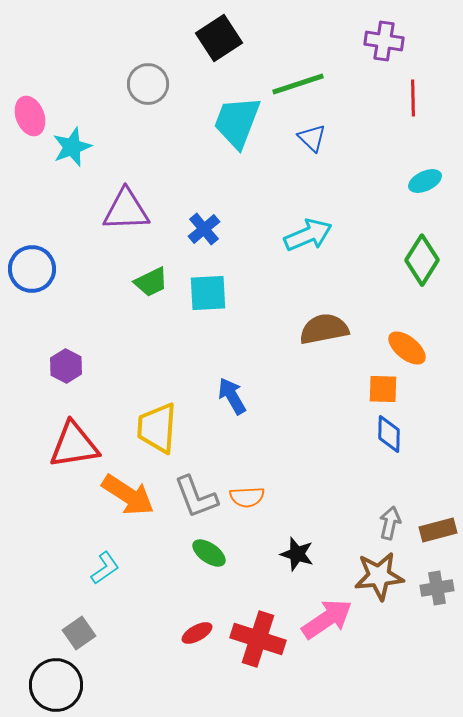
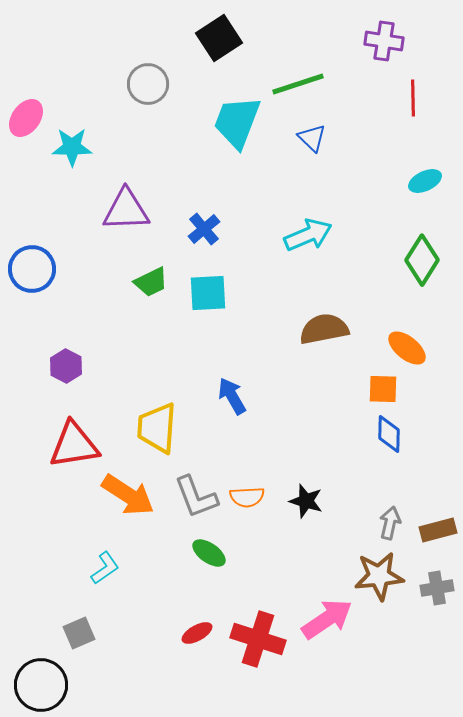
pink ellipse: moved 4 px left, 2 px down; rotated 57 degrees clockwise
cyan star: rotated 21 degrees clockwise
black star: moved 9 px right, 53 px up
gray square: rotated 12 degrees clockwise
black circle: moved 15 px left
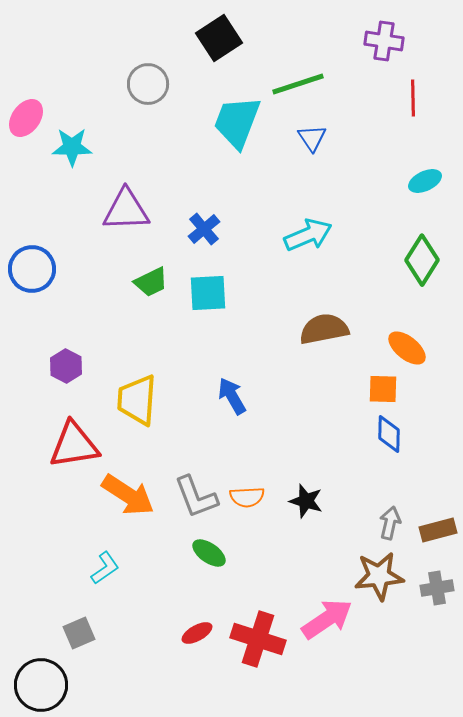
blue triangle: rotated 12 degrees clockwise
yellow trapezoid: moved 20 px left, 28 px up
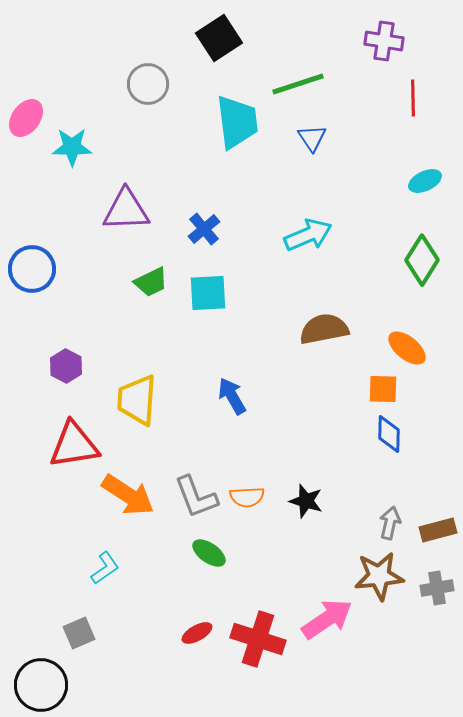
cyan trapezoid: rotated 152 degrees clockwise
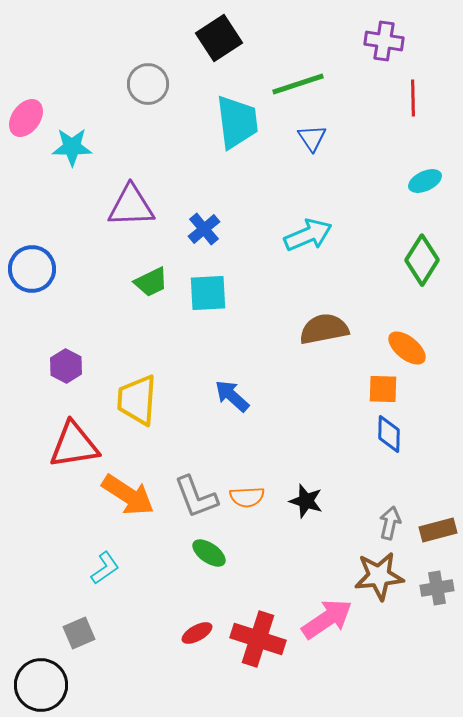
purple triangle: moved 5 px right, 4 px up
blue arrow: rotated 18 degrees counterclockwise
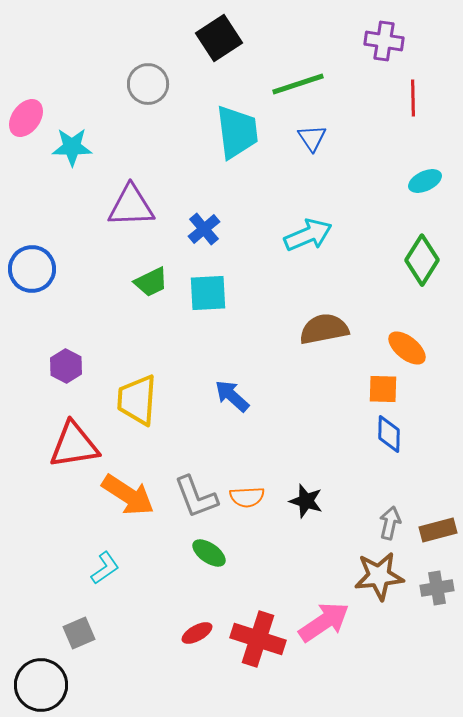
cyan trapezoid: moved 10 px down
pink arrow: moved 3 px left, 3 px down
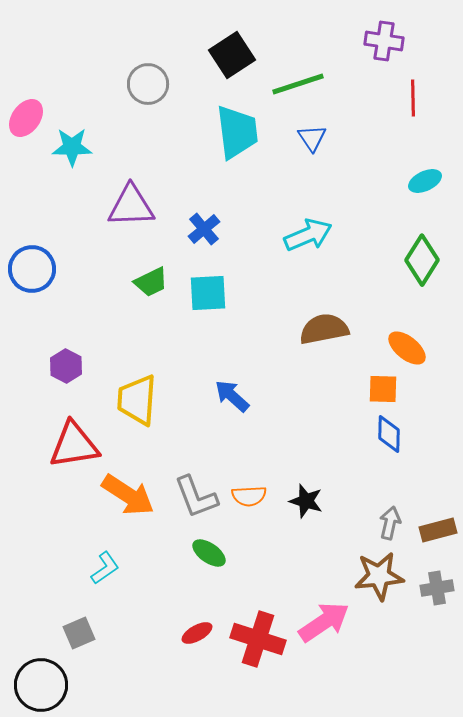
black square: moved 13 px right, 17 px down
orange semicircle: moved 2 px right, 1 px up
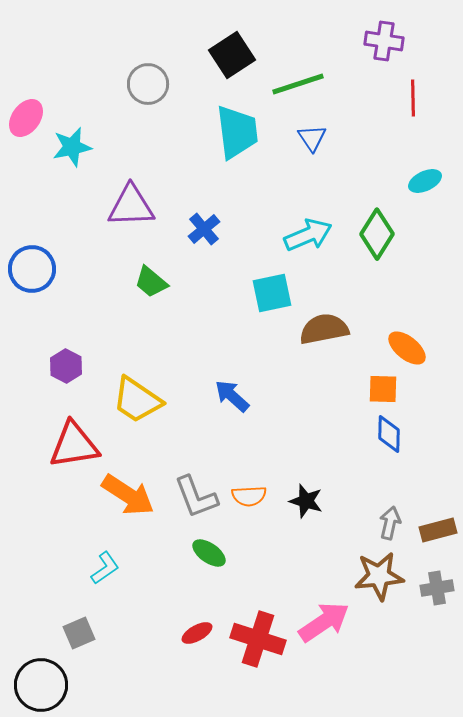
cyan star: rotated 12 degrees counterclockwise
green diamond: moved 45 px left, 26 px up
green trapezoid: rotated 66 degrees clockwise
cyan square: moved 64 px right; rotated 9 degrees counterclockwise
yellow trapezoid: rotated 60 degrees counterclockwise
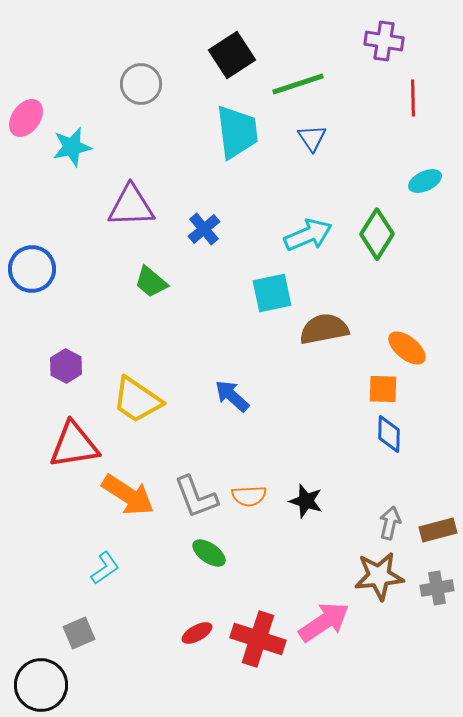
gray circle: moved 7 px left
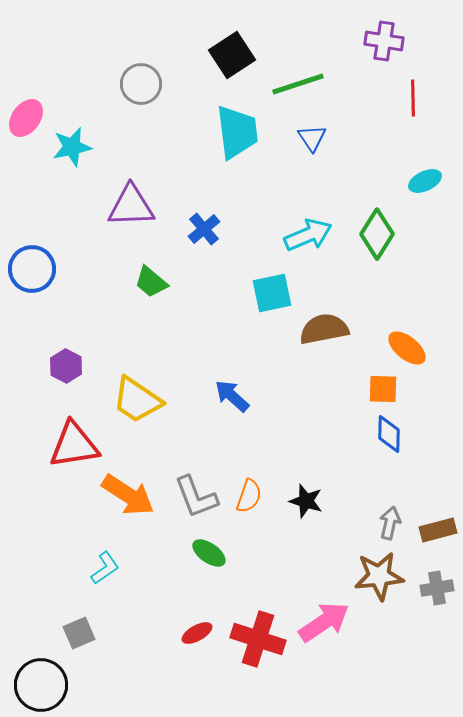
orange semicircle: rotated 68 degrees counterclockwise
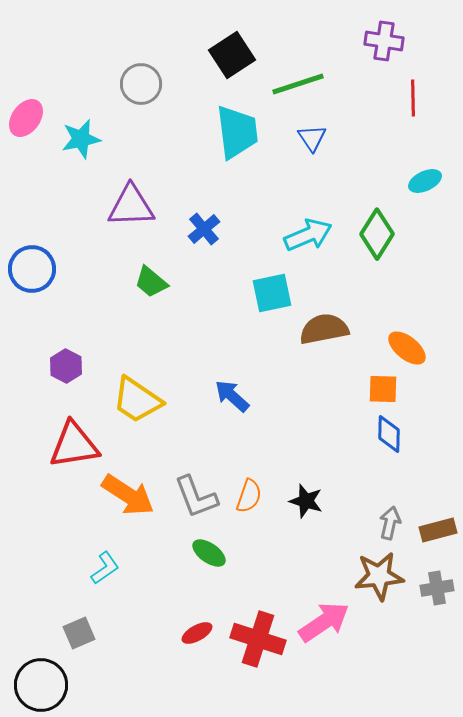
cyan star: moved 9 px right, 8 px up
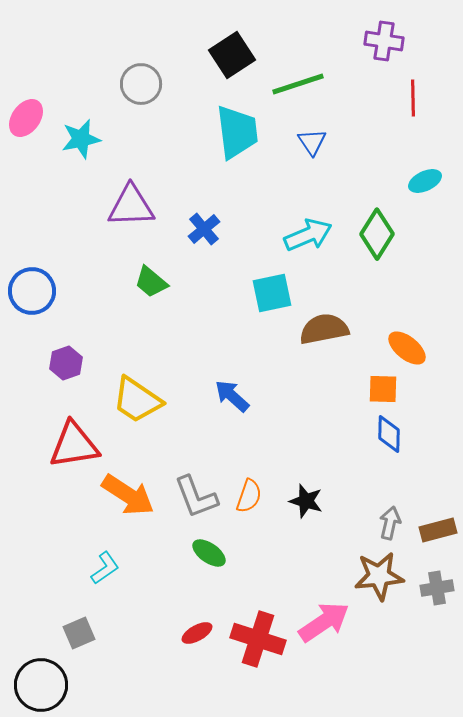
blue triangle: moved 4 px down
blue circle: moved 22 px down
purple hexagon: moved 3 px up; rotated 12 degrees clockwise
